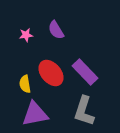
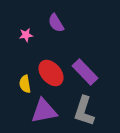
purple semicircle: moved 7 px up
purple triangle: moved 9 px right, 3 px up
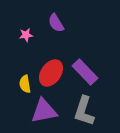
red ellipse: rotated 76 degrees clockwise
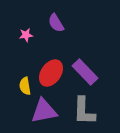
yellow semicircle: moved 2 px down
gray L-shape: rotated 16 degrees counterclockwise
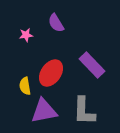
purple rectangle: moved 7 px right, 7 px up
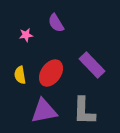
yellow semicircle: moved 5 px left, 11 px up
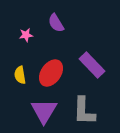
purple triangle: rotated 48 degrees counterclockwise
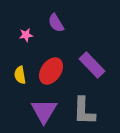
red ellipse: moved 2 px up
